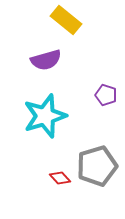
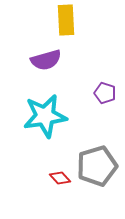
yellow rectangle: rotated 48 degrees clockwise
purple pentagon: moved 1 px left, 2 px up
cyan star: rotated 9 degrees clockwise
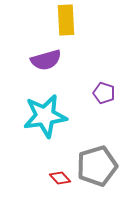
purple pentagon: moved 1 px left
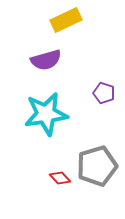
yellow rectangle: rotated 68 degrees clockwise
cyan star: moved 1 px right, 2 px up
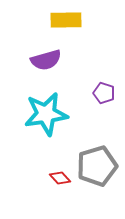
yellow rectangle: rotated 24 degrees clockwise
